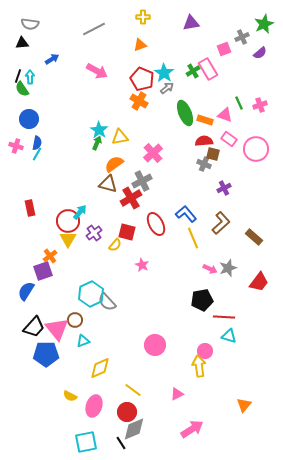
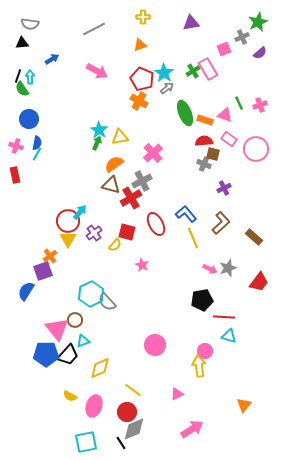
green star at (264, 24): moved 6 px left, 2 px up
brown triangle at (108, 184): moved 3 px right, 1 px down
red rectangle at (30, 208): moved 15 px left, 33 px up
black trapezoid at (34, 327): moved 34 px right, 28 px down
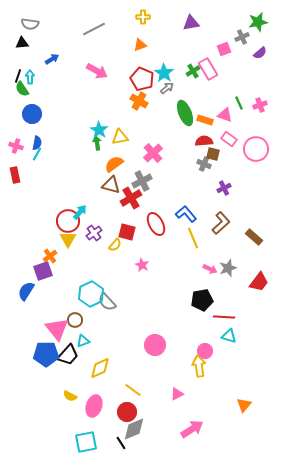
green star at (258, 22): rotated 12 degrees clockwise
blue circle at (29, 119): moved 3 px right, 5 px up
green arrow at (97, 143): rotated 32 degrees counterclockwise
